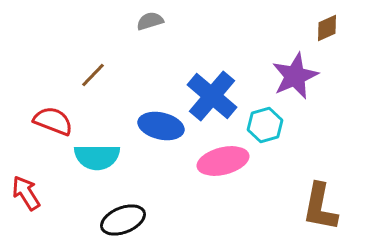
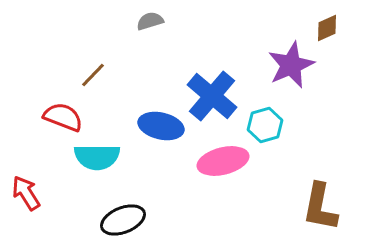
purple star: moved 4 px left, 11 px up
red semicircle: moved 10 px right, 4 px up
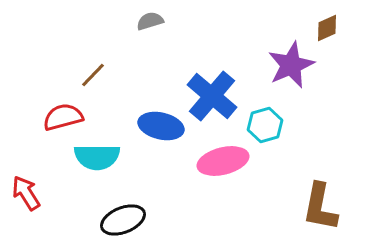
red semicircle: rotated 36 degrees counterclockwise
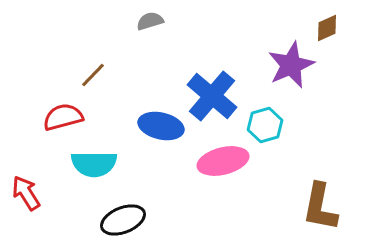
cyan semicircle: moved 3 px left, 7 px down
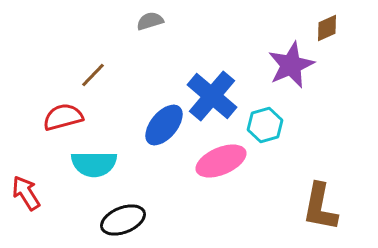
blue ellipse: moved 3 px right, 1 px up; rotated 63 degrees counterclockwise
pink ellipse: moved 2 px left; rotated 9 degrees counterclockwise
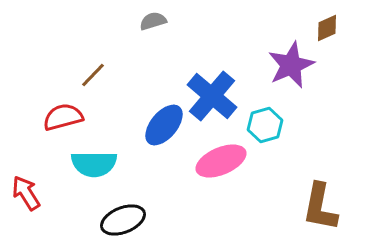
gray semicircle: moved 3 px right
